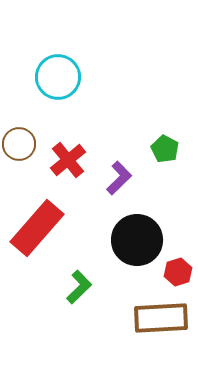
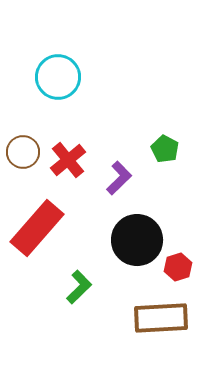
brown circle: moved 4 px right, 8 px down
red hexagon: moved 5 px up
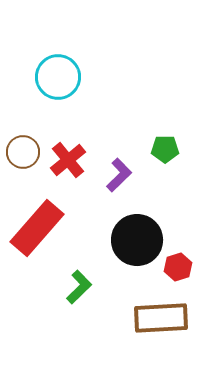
green pentagon: rotated 28 degrees counterclockwise
purple L-shape: moved 3 px up
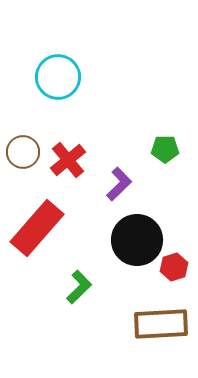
purple L-shape: moved 9 px down
red hexagon: moved 4 px left
brown rectangle: moved 6 px down
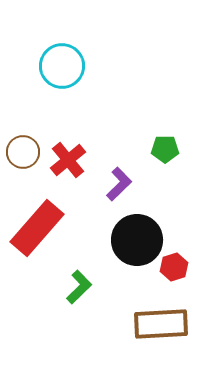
cyan circle: moved 4 px right, 11 px up
